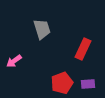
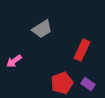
gray trapezoid: rotated 75 degrees clockwise
red rectangle: moved 1 px left, 1 px down
purple rectangle: rotated 40 degrees clockwise
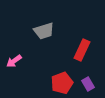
gray trapezoid: moved 2 px right, 2 px down; rotated 15 degrees clockwise
purple rectangle: rotated 24 degrees clockwise
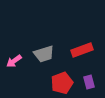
gray trapezoid: moved 23 px down
red rectangle: rotated 45 degrees clockwise
purple rectangle: moved 1 px right, 2 px up; rotated 16 degrees clockwise
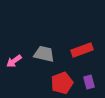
gray trapezoid: rotated 150 degrees counterclockwise
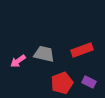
pink arrow: moved 4 px right
purple rectangle: rotated 48 degrees counterclockwise
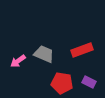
gray trapezoid: rotated 10 degrees clockwise
red pentagon: rotated 30 degrees clockwise
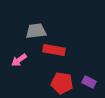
red rectangle: moved 28 px left; rotated 30 degrees clockwise
gray trapezoid: moved 8 px left, 23 px up; rotated 30 degrees counterclockwise
pink arrow: moved 1 px right, 1 px up
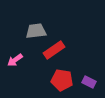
red rectangle: rotated 45 degrees counterclockwise
pink arrow: moved 4 px left
red pentagon: moved 3 px up
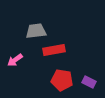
red rectangle: rotated 25 degrees clockwise
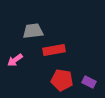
gray trapezoid: moved 3 px left
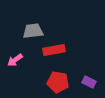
red pentagon: moved 4 px left, 2 px down
